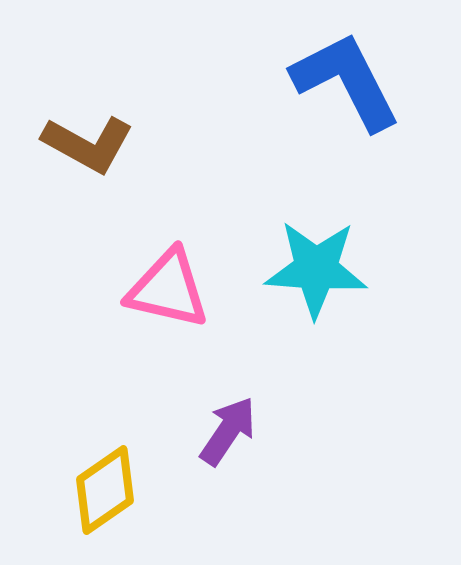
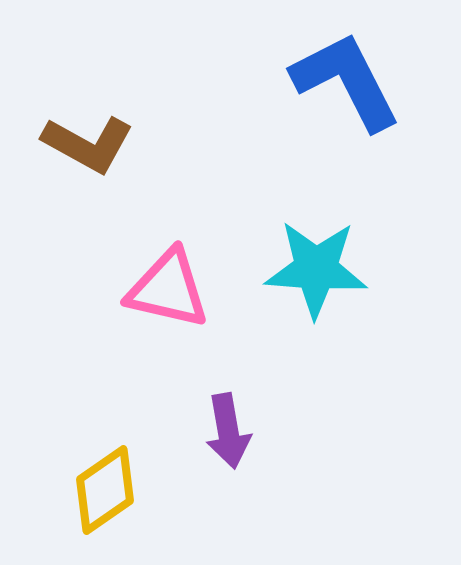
purple arrow: rotated 136 degrees clockwise
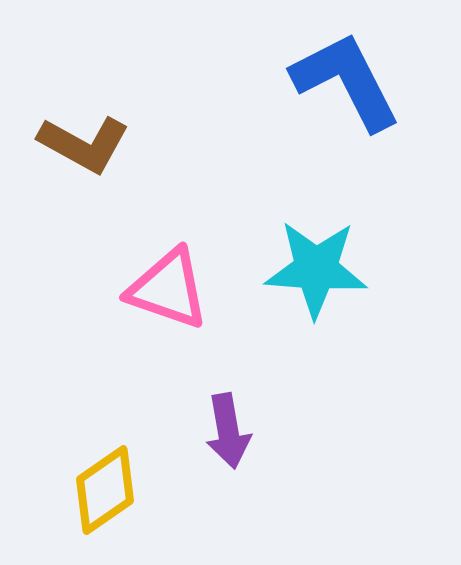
brown L-shape: moved 4 px left
pink triangle: rotated 6 degrees clockwise
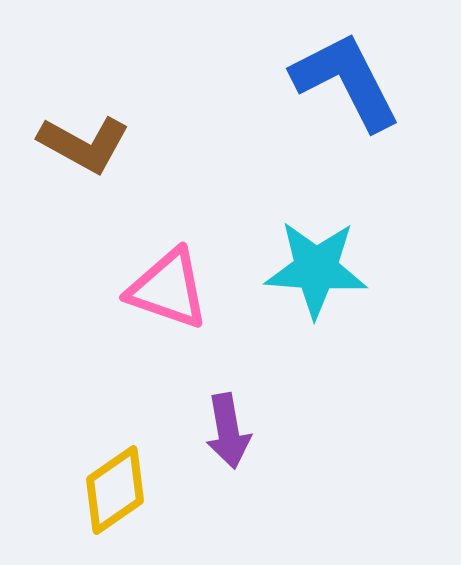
yellow diamond: moved 10 px right
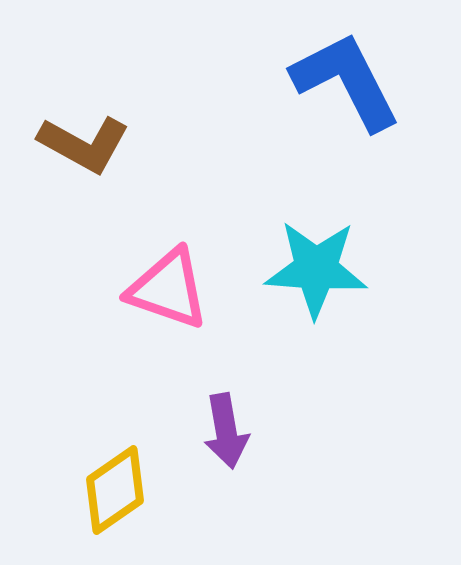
purple arrow: moved 2 px left
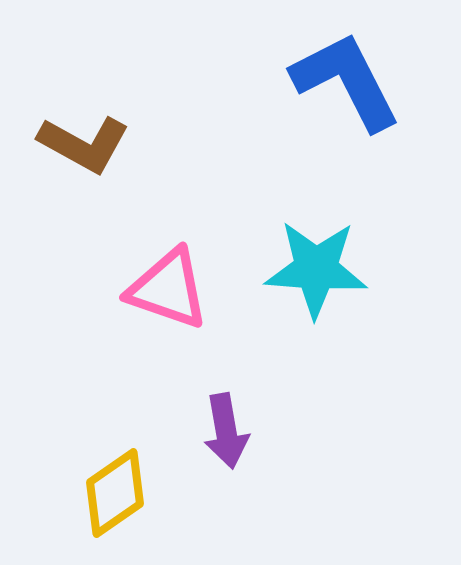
yellow diamond: moved 3 px down
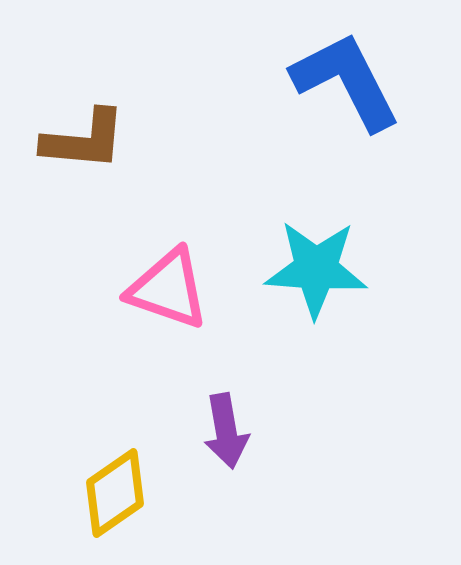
brown L-shape: moved 4 px up; rotated 24 degrees counterclockwise
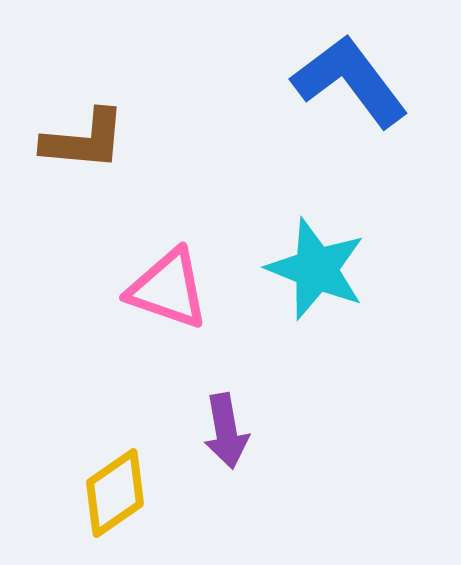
blue L-shape: moved 4 px right; rotated 10 degrees counterclockwise
cyan star: rotated 18 degrees clockwise
